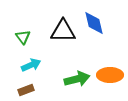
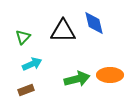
green triangle: rotated 21 degrees clockwise
cyan arrow: moved 1 px right, 1 px up
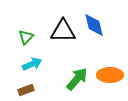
blue diamond: moved 2 px down
green triangle: moved 3 px right
green arrow: rotated 35 degrees counterclockwise
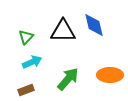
cyan arrow: moved 2 px up
green arrow: moved 9 px left
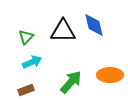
green arrow: moved 3 px right, 3 px down
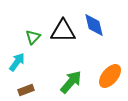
green triangle: moved 7 px right
cyan arrow: moved 15 px left; rotated 30 degrees counterclockwise
orange ellipse: moved 1 px down; rotated 50 degrees counterclockwise
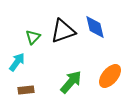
blue diamond: moved 1 px right, 2 px down
black triangle: rotated 20 degrees counterclockwise
brown rectangle: rotated 14 degrees clockwise
